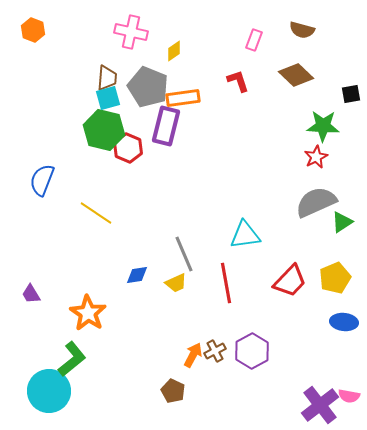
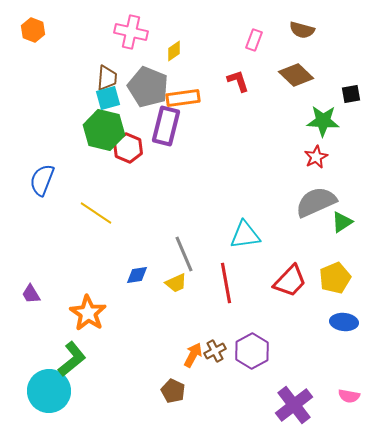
green star: moved 5 px up
purple cross: moved 26 px left
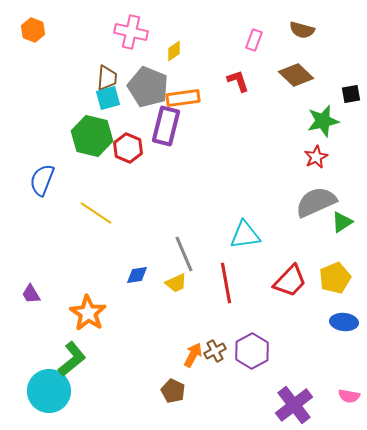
green star: rotated 16 degrees counterclockwise
green hexagon: moved 12 px left, 6 px down
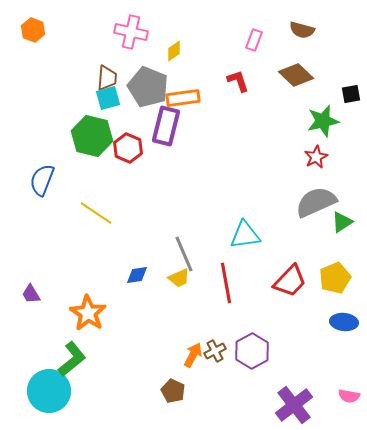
yellow trapezoid: moved 3 px right, 5 px up
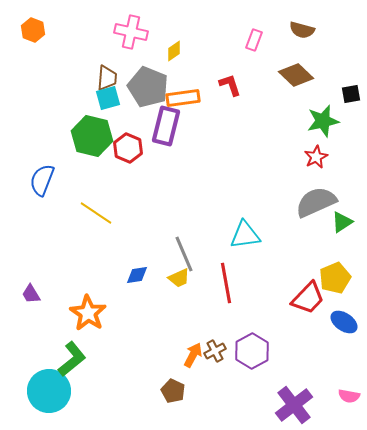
red L-shape: moved 8 px left, 4 px down
red trapezoid: moved 18 px right, 17 px down
blue ellipse: rotated 28 degrees clockwise
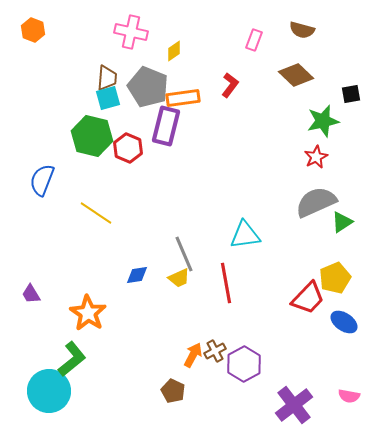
red L-shape: rotated 55 degrees clockwise
purple hexagon: moved 8 px left, 13 px down
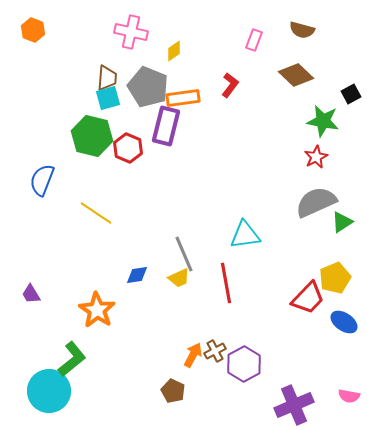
black square: rotated 18 degrees counterclockwise
green star: rotated 24 degrees clockwise
orange star: moved 9 px right, 3 px up
purple cross: rotated 15 degrees clockwise
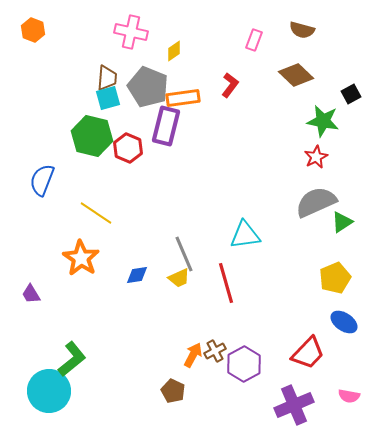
red line: rotated 6 degrees counterclockwise
red trapezoid: moved 55 px down
orange star: moved 16 px left, 52 px up
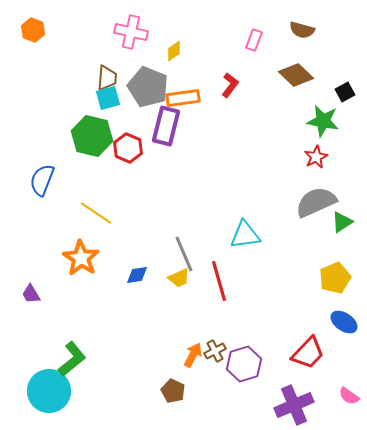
black square: moved 6 px left, 2 px up
red line: moved 7 px left, 2 px up
purple hexagon: rotated 12 degrees clockwise
pink semicircle: rotated 25 degrees clockwise
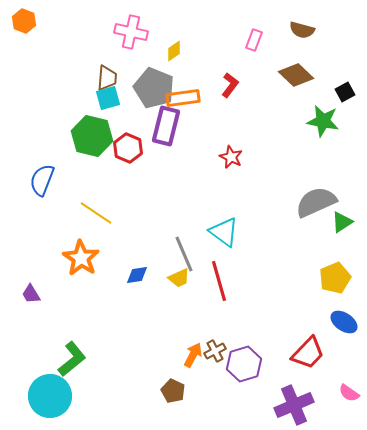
orange hexagon: moved 9 px left, 9 px up
gray pentagon: moved 6 px right, 1 px down
red star: moved 85 px left; rotated 20 degrees counterclockwise
cyan triangle: moved 21 px left, 3 px up; rotated 44 degrees clockwise
cyan circle: moved 1 px right, 5 px down
pink semicircle: moved 3 px up
